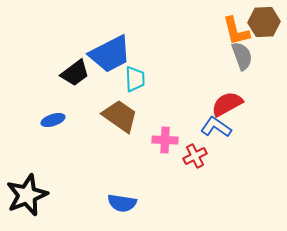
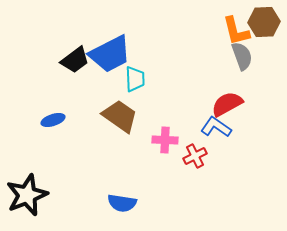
black trapezoid: moved 13 px up
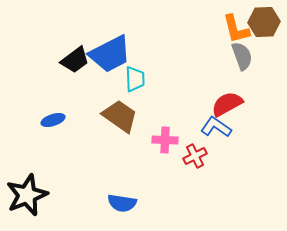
orange L-shape: moved 2 px up
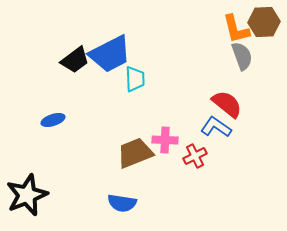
red semicircle: rotated 68 degrees clockwise
brown trapezoid: moved 15 px right, 37 px down; rotated 57 degrees counterclockwise
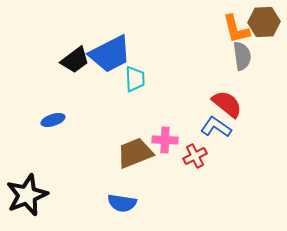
gray semicircle: rotated 12 degrees clockwise
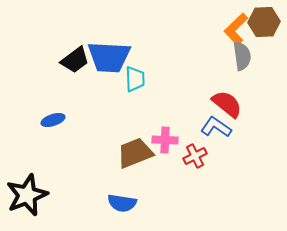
orange L-shape: rotated 60 degrees clockwise
blue trapezoid: moved 1 px left, 3 px down; rotated 30 degrees clockwise
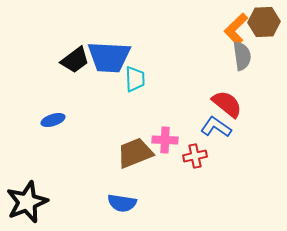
red cross: rotated 15 degrees clockwise
black star: moved 7 px down
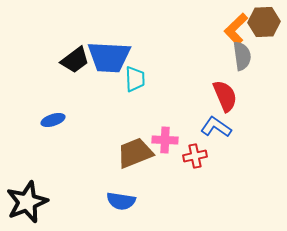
red semicircle: moved 2 px left, 8 px up; rotated 28 degrees clockwise
blue semicircle: moved 1 px left, 2 px up
